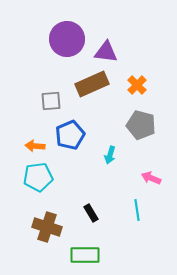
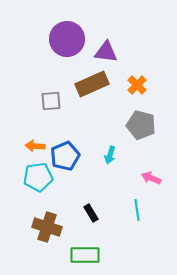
blue pentagon: moved 5 px left, 21 px down
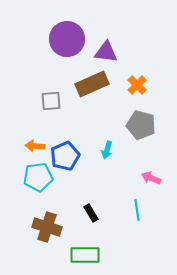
cyan arrow: moved 3 px left, 5 px up
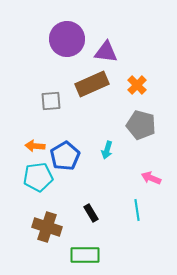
blue pentagon: rotated 8 degrees counterclockwise
